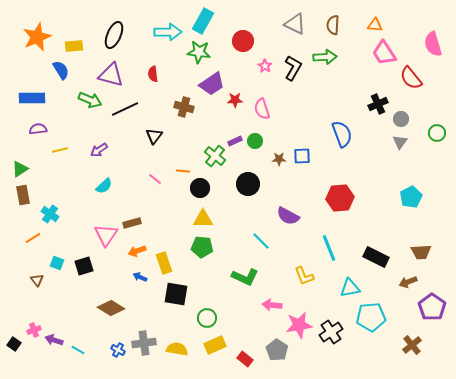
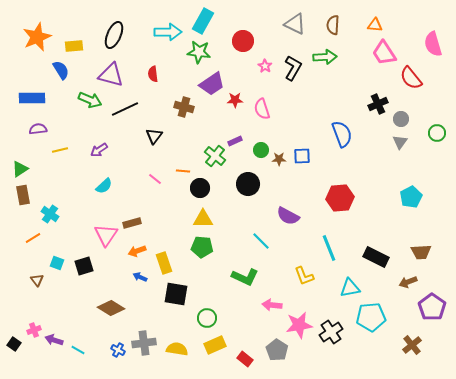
green circle at (255, 141): moved 6 px right, 9 px down
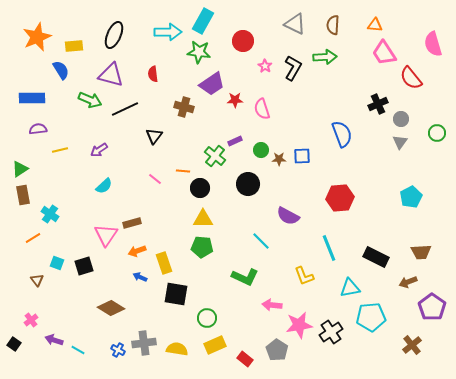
pink cross at (34, 330): moved 3 px left, 10 px up; rotated 16 degrees counterclockwise
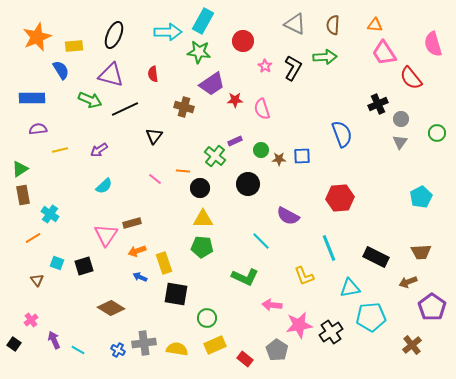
cyan pentagon at (411, 197): moved 10 px right
purple arrow at (54, 340): rotated 48 degrees clockwise
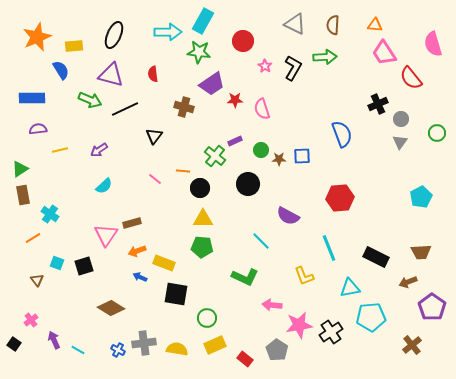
yellow rectangle at (164, 263): rotated 50 degrees counterclockwise
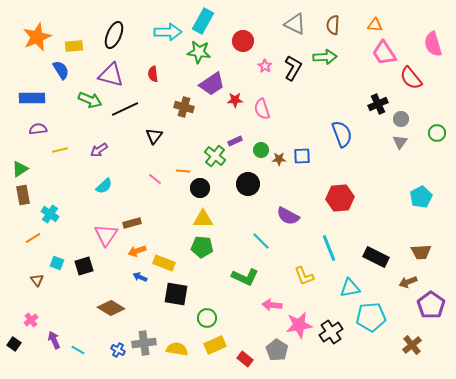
purple pentagon at (432, 307): moved 1 px left, 2 px up
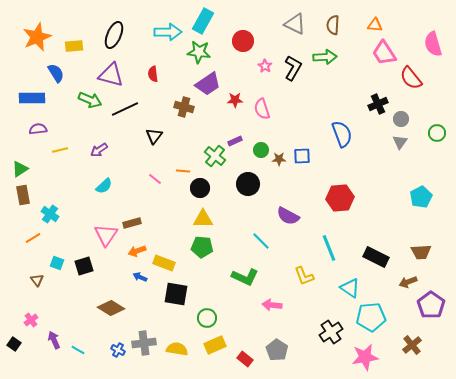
blue semicircle at (61, 70): moved 5 px left, 3 px down
purple trapezoid at (212, 84): moved 4 px left
cyan triangle at (350, 288): rotated 45 degrees clockwise
pink star at (299, 325): moved 66 px right, 32 px down
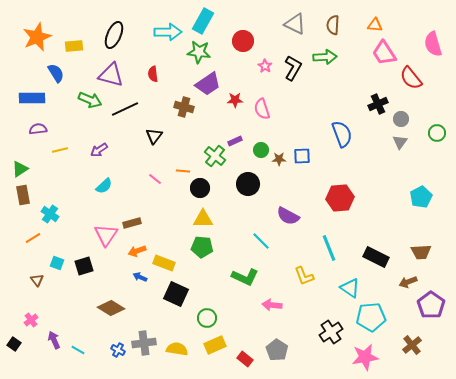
black square at (176, 294): rotated 15 degrees clockwise
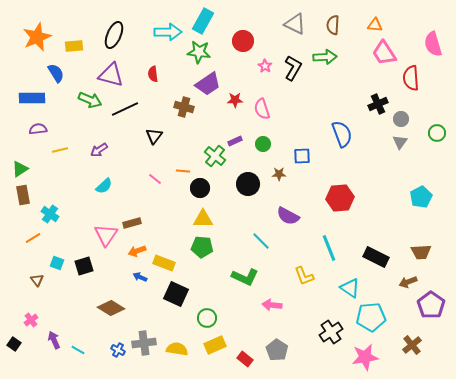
red semicircle at (411, 78): rotated 35 degrees clockwise
green circle at (261, 150): moved 2 px right, 6 px up
brown star at (279, 159): moved 15 px down
